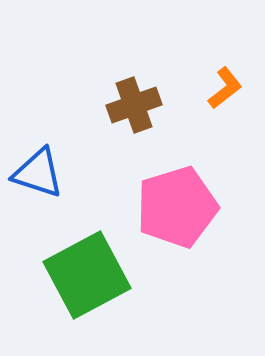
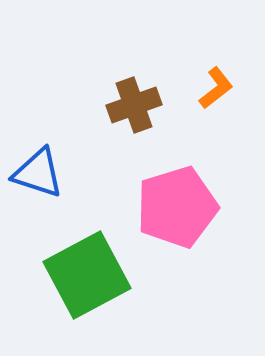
orange L-shape: moved 9 px left
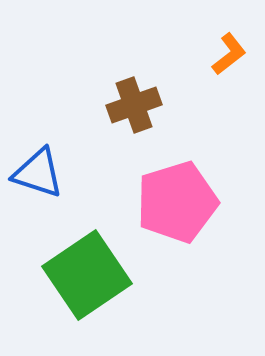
orange L-shape: moved 13 px right, 34 px up
pink pentagon: moved 5 px up
green square: rotated 6 degrees counterclockwise
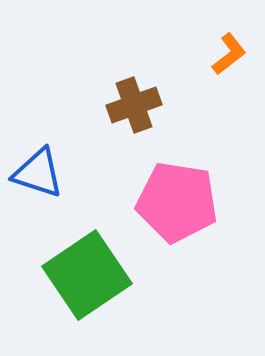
pink pentagon: rotated 26 degrees clockwise
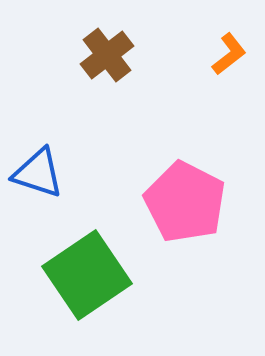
brown cross: moved 27 px left, 50 px up; rotated 18 degrees counterclockwise
pink pentagon: moved 8 px right; rotated 18 degrees clockwise
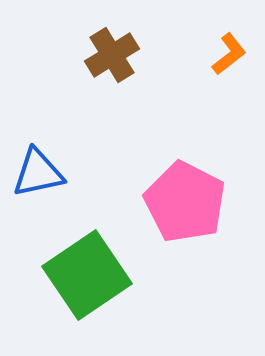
brown cross: moved 5 px right; rotated 6 degrees clockwise
blue triangle: rotated 30 degrees counterclockwise
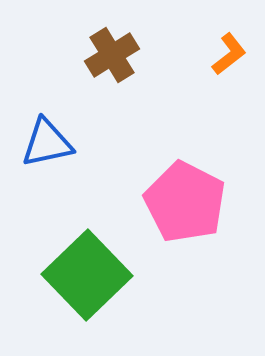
blue triangle: moved 9 px right, 30 px up
green square: rotated 10 degrees counterclockwise
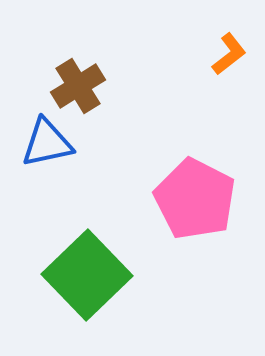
brown cross: moved 34 px left, 31 px down
pink pentagon: moved 10 px right, 3 px up
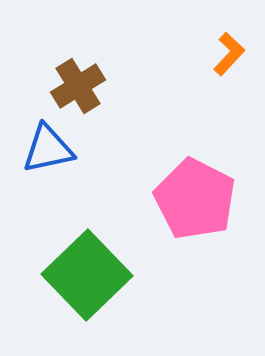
orange L-shape: rotated 9 degrees counterclockwise
blue triangle: moved 1 px right, 6 px down
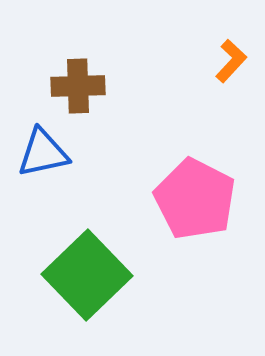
orange L-shape: moved 2 px right, 7 px down
brown cross: rotated 30 degrees clockwise
blue triangle: moved 5 px left, 4 px down
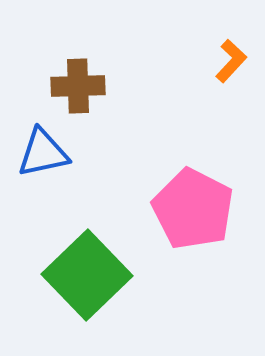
pink pentagon: moved 2 px left, 10 px down
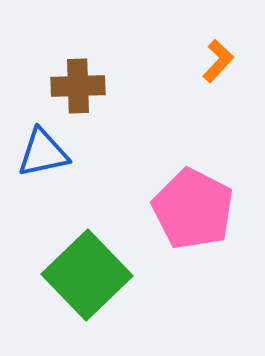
orange L-shape: moved 13 px left
